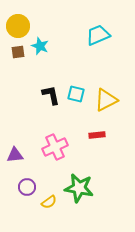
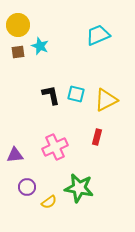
yellow circle: moved 1 px up
red rectangle: moved 2 px down; rotated 70 degrees counterclockwise
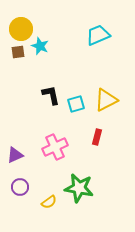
yellow circle: moved 3 px right, 4 px down
cyan square: moved 10 px down; rotated 30 degrees counterclockwise
purple triangle: rotated 18 degrees counterclockwise
purple circle: moved 7 px left
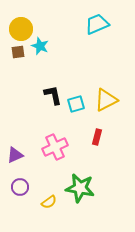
cyan trapezoid: moved 1 px left, 11 px up
black L-shape: moved 2 px right
green star: moved 1 px right
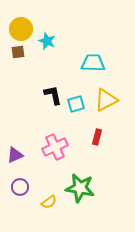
cyan trapezoid: moved 4 px left, 39 px down; rotated 25 degrees clockwise
cyan star: moved 7 px right, 5 px up
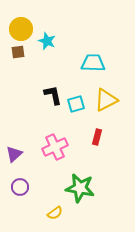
purple triangle: moved 1 px left, 1 px up; rotated 18 degrees counterclockwise
yellow semicircle: moved 6 px right, 11 px down
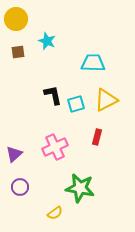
yellow circle: moved 5 px left, 10 px up
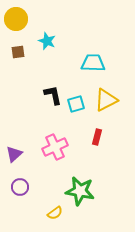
green star: moved 3 px down
